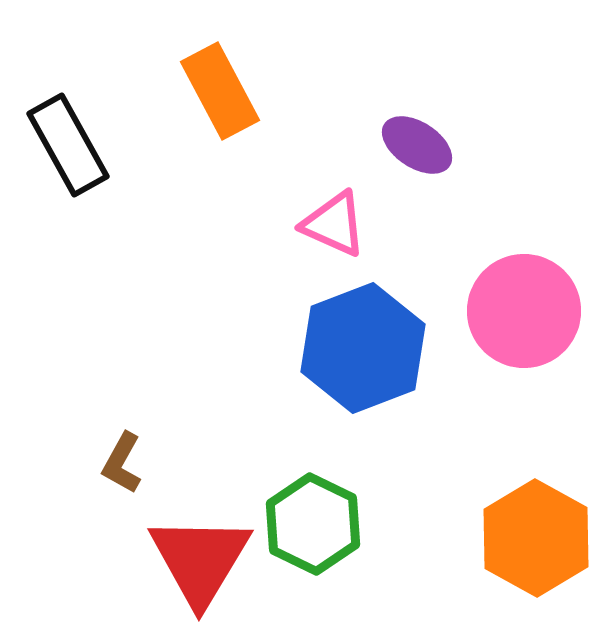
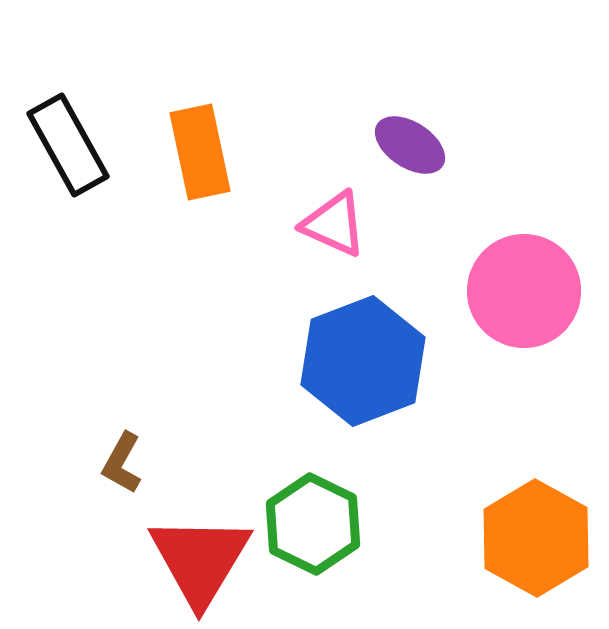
orange rectangle: moved 20 px left, 61 px down; rotated 16 degrees clockwise
purple ellipse: moved 7 px left
pink circle: moved 20 px up
blue hexagon: moved 13 px down
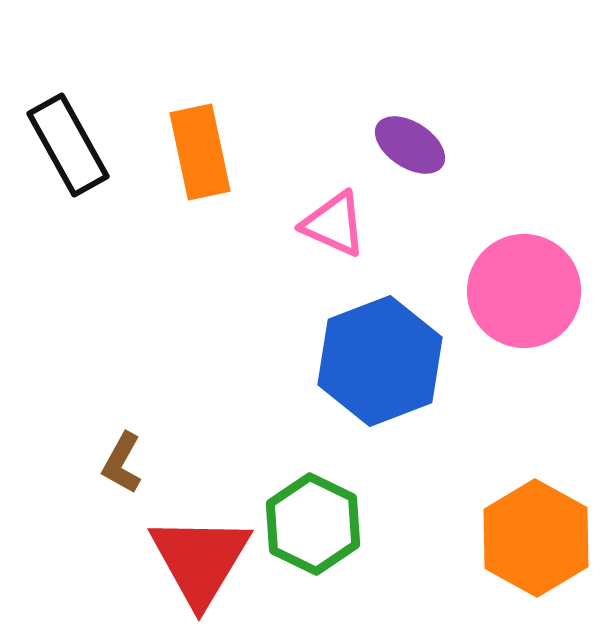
blue hexagon: moved 17 px right
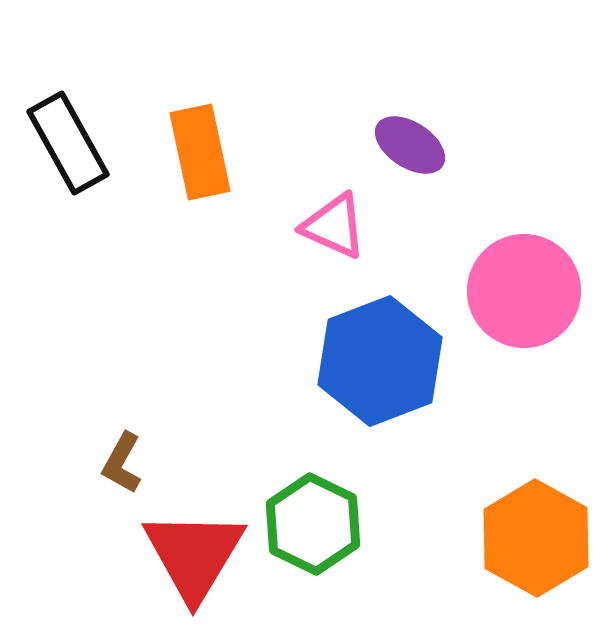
black rectangle: moved 2 px up
pink triangle: moved 2 px down
red triangle: moved 6 px left, 5 px up
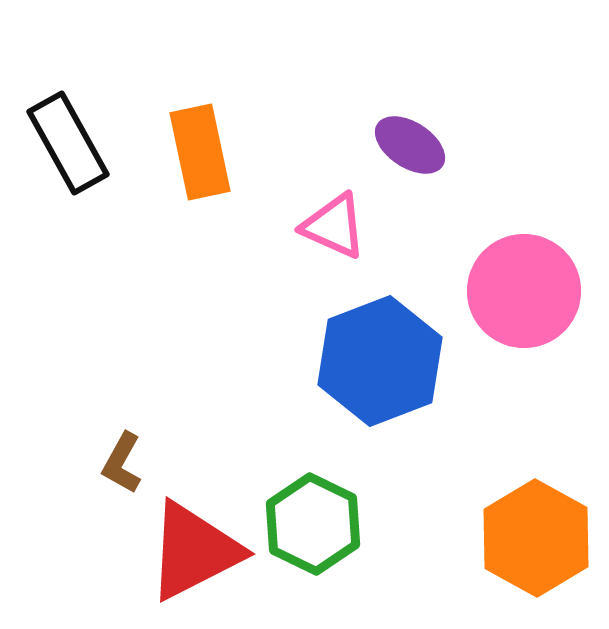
red triangle: moved 4 px up; rotated 32 degrees clockwise
